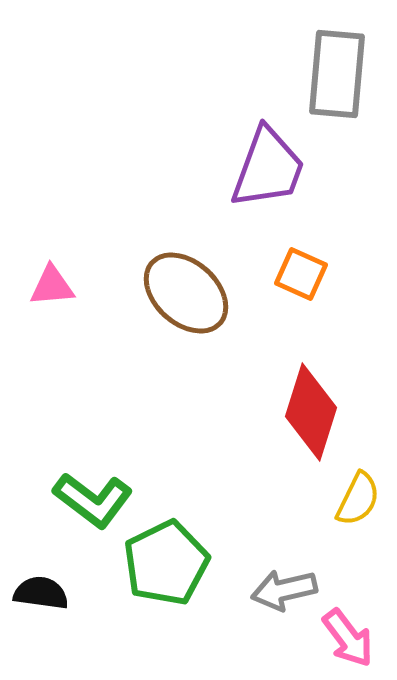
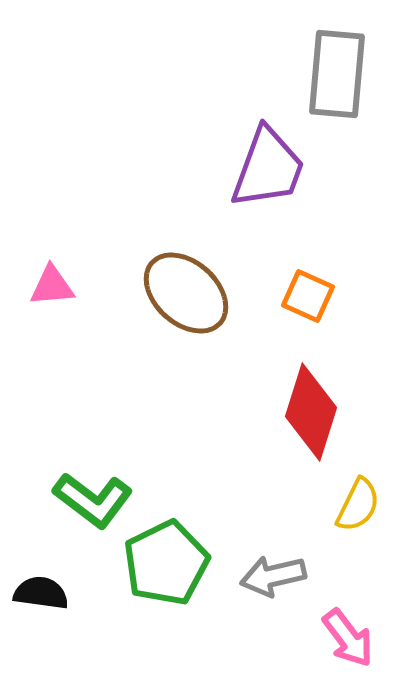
orange square: moved 7 px right, 22 px down
yellow semicircle: moved 6 px down
gray arrow: moved 11 px left, 14 px up
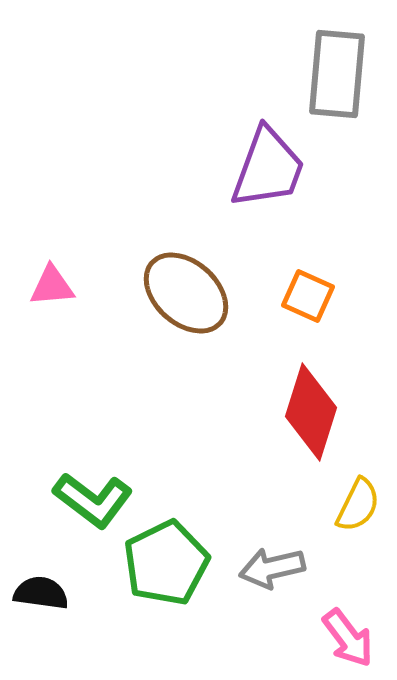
gray arrow: moved 1 px left, 8 px up
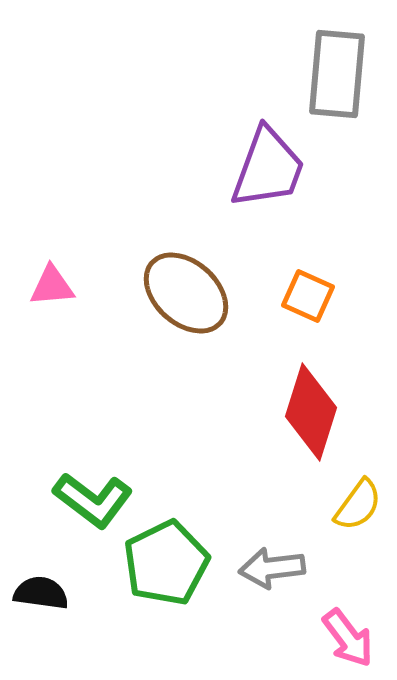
yellow semicircle: rotated 10 degrees clockwise
gray arrow: rotated 6 degrees clockwise
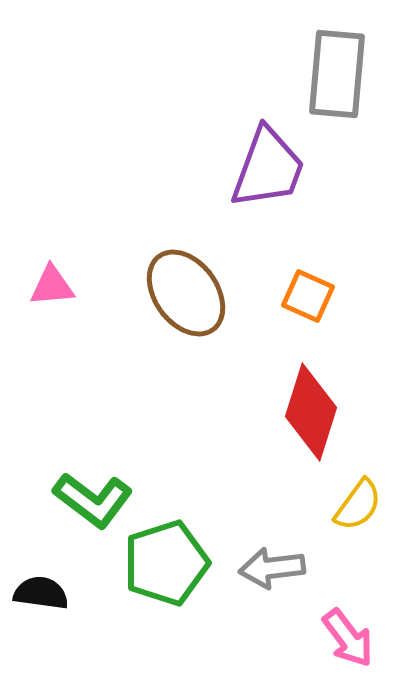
brown ellipse: rotated 12 degrees clockwise
green pentagon: rotated 8 degrees clockwise
